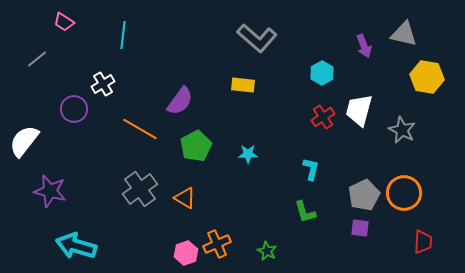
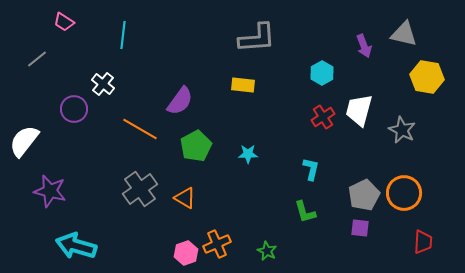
gray L-shape: rotated 45 degrees counterclockwise
white cross: rotated 20 degrees counterclockwise
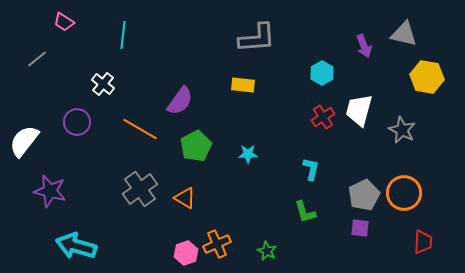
purple circle: moved 3 px right, 13 px down
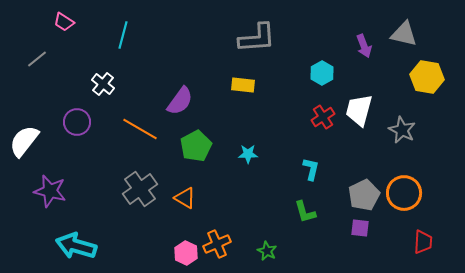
cyan line: rotated 8 degrees clockwise
pink hexagon: rotated 15 degrees counterclockwise
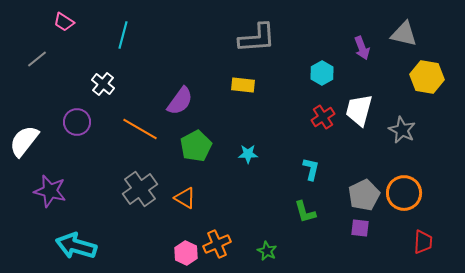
purple arrow: moved 2 px left, 2 px down
